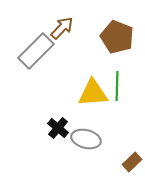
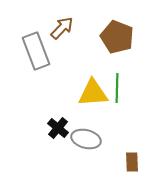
gray rectangle: rotated 66 degrees counterclockwise
green line: moved 2 px down
brown rectangle: rotated 48 degrees counterclockwise
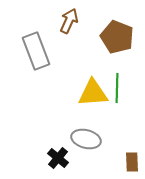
brown arrow: moved 7 px right, 7 px up; rotated 20 degrees counterclockwise
black cross: moved 30 px down
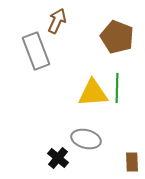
brown arrow: moved 12 px left
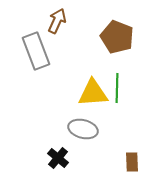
gray ellipse: moved 3 px left, 10 px up
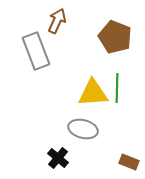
brown pentagon: moved 2 px left
brown rectangle: moved 3 px left; rotated 66 degrees counterclockwise
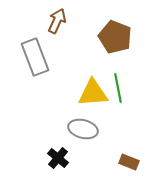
gray rectangle: moved 1 px left, 6 px down
green line: moved 1 px right; rotated 12 degrees counterclockwise
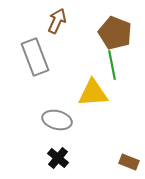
brown pentagon: moved 4 px up
green line: moved 6 px left, 23 px up
gray ellipse: moved 26 px left, 9 px up
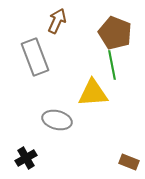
black cross: moved 32 px left; rotated 20 degrees clockwise
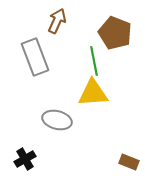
green line: moved 18 px left, 4 px up
black cross: moved 1 px left, 1 px down
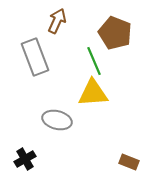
green line: rotated 12 degrees counterclockwise
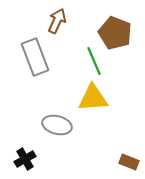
yellow triangle: moved 5 px down
gray ellipse: moved 5 px down
